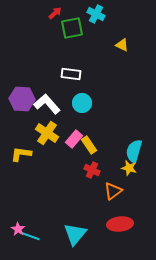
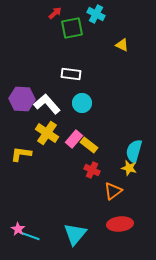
yellow rectangle: rotated 18 degrees counterclockwise
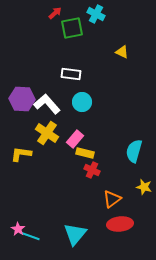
yellow triangle: moved 7 px down
cyan circle: moved 1 px up
pink rectangle: moved 1 px right
yellow rectangle: moved 4 px left, 8 px down; rotated 24 degrees counterclockwise
yellow star: moved 15 px right, 19 px down
orange triangle: moved 1 px left, 8 px down
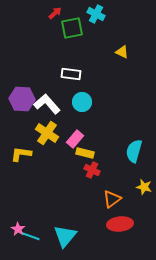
cyan triangle: moved 10 px left, 2 px down
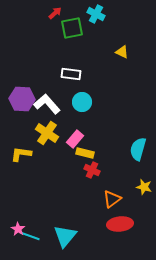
cyan semicircle: moved 4 px right, 2 px up
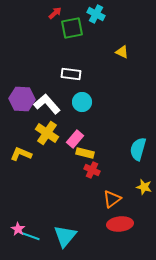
yellow L-shape: rotated 15 degrees clockwise
